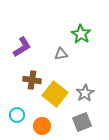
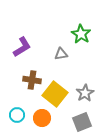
orange circle: moved 8 px up
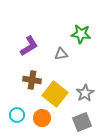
green star: rotated 24 degrees counterclockwise
purple L-shape: moved 7 px right, 1 px up
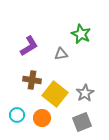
green star: rotated 18 degrees clockwise
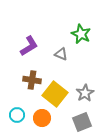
gray triangle: rotated 32 degrees clockwise
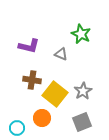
purple L-shape: rotated 45 degrees clockwise
gray star: moved 2 px left, 2 px up
cyan circle: moved 13 px down
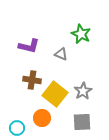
gray square: rotated 18 degrees clockwise
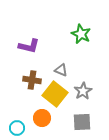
gray triangle: moved 16 px down
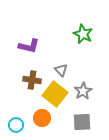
green star: moved 2 px right
gray triangle: rotated 24 degrees clockwise
cyan circle: moved 1 px left, 3 px up
